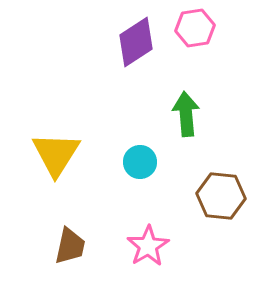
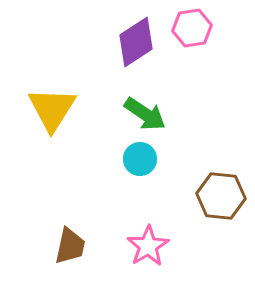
pink hexagon: moved 3 px left
green arrow: moved 41 px left; rotated 129 degrees clockwise
yellow triangle: moved 4 px left, 45 px up
cyan circle: moved 3 px up
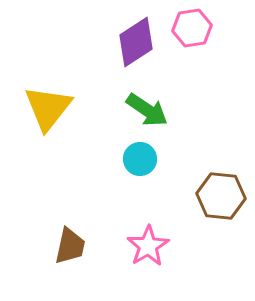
yellow triangle: moved 4 px left, 1 px up; rotated 6 degrees clockwise
green arrow: moved 2 px right, 4 px up
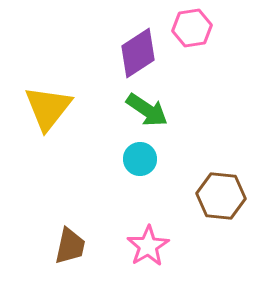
purple diamond: moved 2 px right, 11 px down
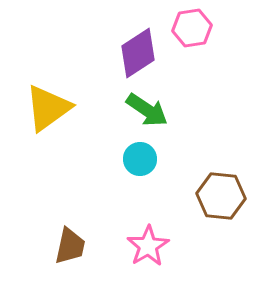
yellow triangle: rotated 16 degrees clockwise
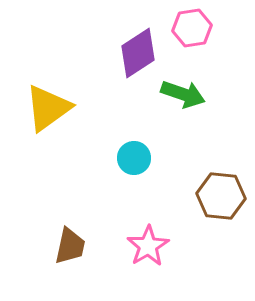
green arrow: moved 36 px right, 16 px up; rotated 15 degrees counterclockwise
cyan circle: moved 6 px left, 1 px up
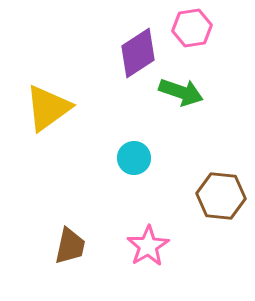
green arrow: moved 2 px left, 2 px up
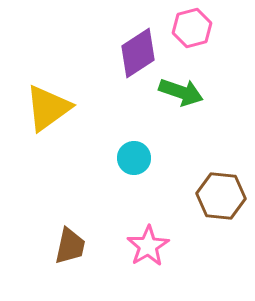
pink hexagon: rotated 6 degrees counterclockwise
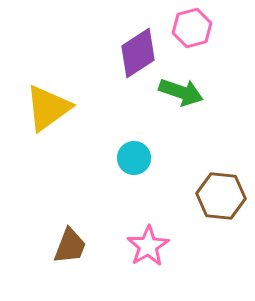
brown trapezoid: rotated 9 degrees clockwise
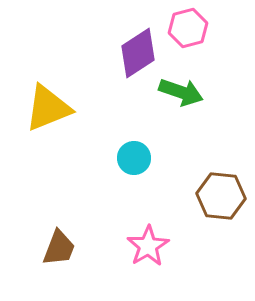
pink hexagon: moved 4 px left
yellow triangle: rotated 14 degrees clockwise
brown trapezoid: moved 11 px left, 2 px down
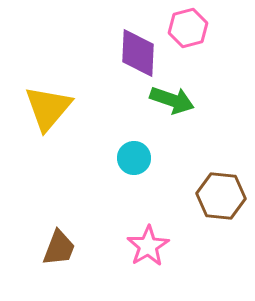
purple diamond: rotated 54 degrees counterclockwise
green arrow: moved 9 px left, 8 px down
yellow triangle: rotated 28 degrees counterclockwise
